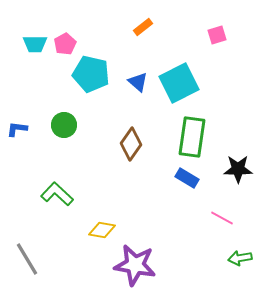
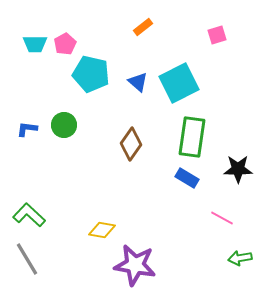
blue L-shape: moved 10 px right
green L-shape: moved 28 px left, 21 px down
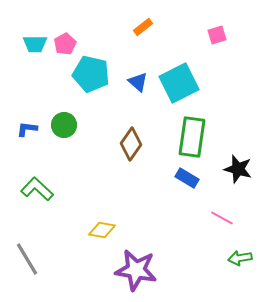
black star: rotated 16 degrees clockwise
green L-shape: moved 8 px right, 26 px up
purple star: moved 1 px right, 5 px down
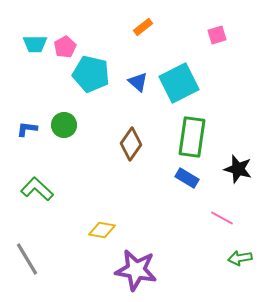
pink pentagon: moved 3 px down
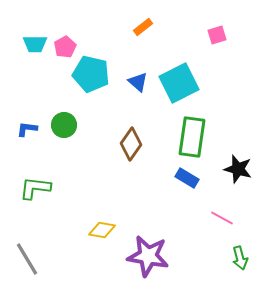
green L-shape: moved 2 px left, 1 px up; rotated 36 degrees counterclockwise
green arrow: rotated 95 degrees counterclockwise
purple star: moved 12 px right, 14 px up
